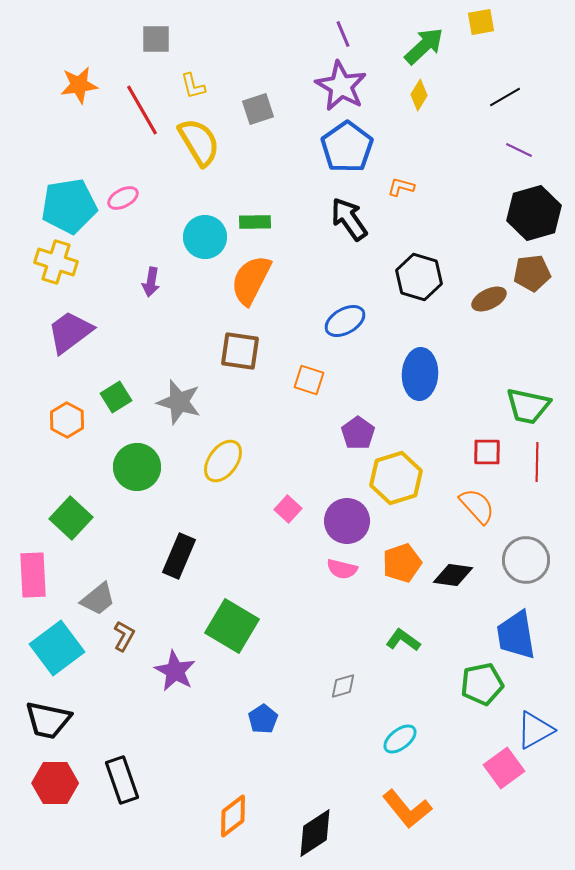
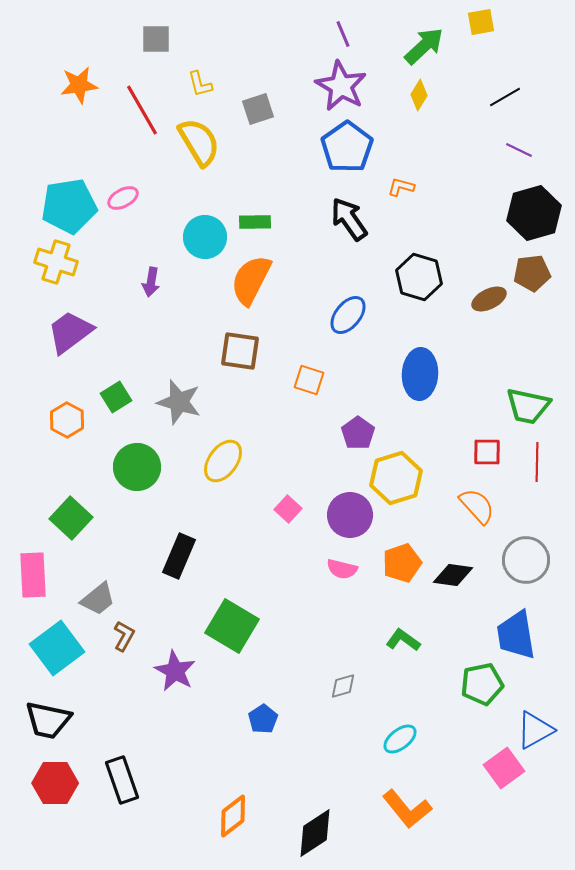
yellow L-shape at (193, 86): moved 7 px right, 2 px up
blue ellipse at (345, 321): moved 3 px right, 6 px up; rotated 21 degrees counterclockwise
purple circle at (347, 521): moved 3 px right, 6 px up
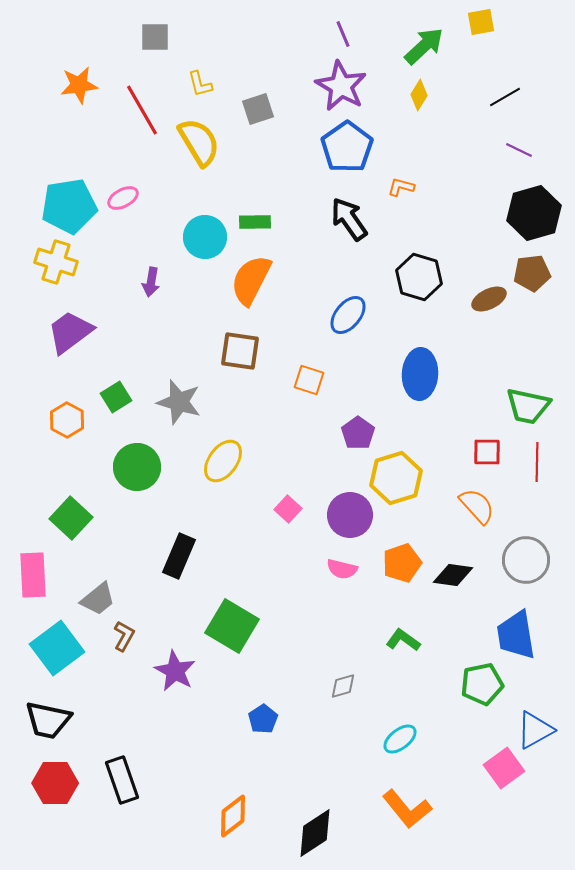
gray square at (156, 39): moved 1 px left, 2 px up
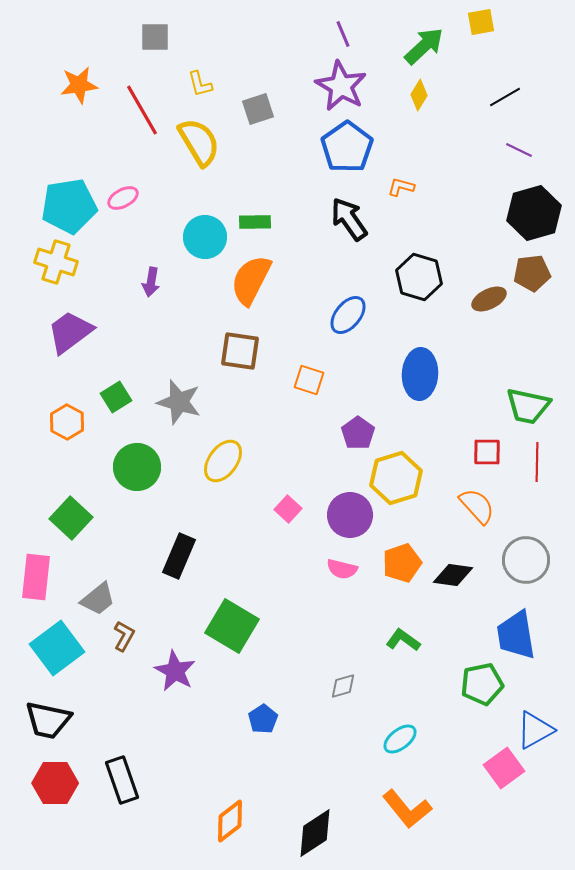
orange hexagon at (67, 420): moved 2 px down
pink rectangle at (33, 575): moved 3 px right, 2 px down; rotated 9 degrees clockwise
orange diamond at (233, 816): moved 3 px left, 5 px down
